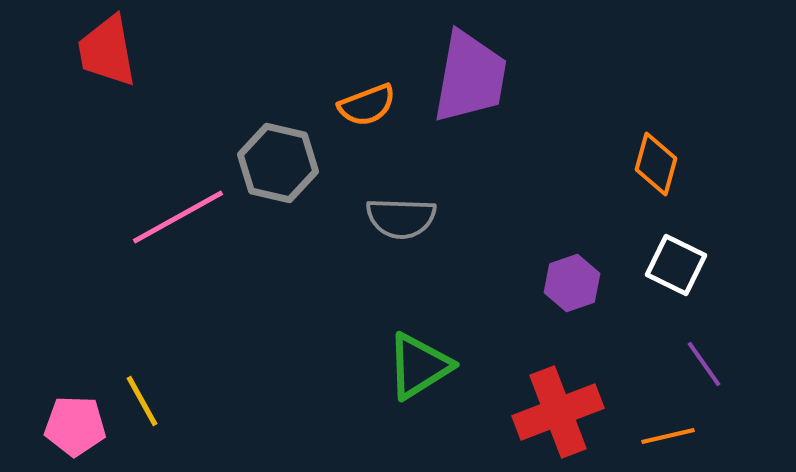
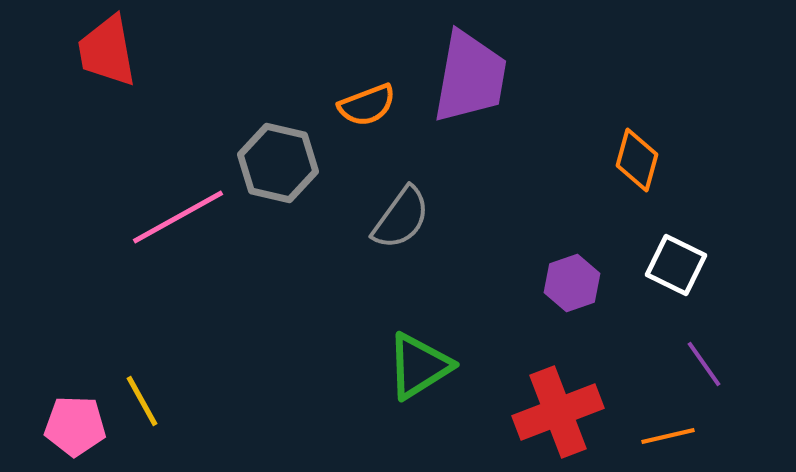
orange diamond: moved 19 px left, 4 px up
gray semicircle: rotated 56 degrees counterclockwise
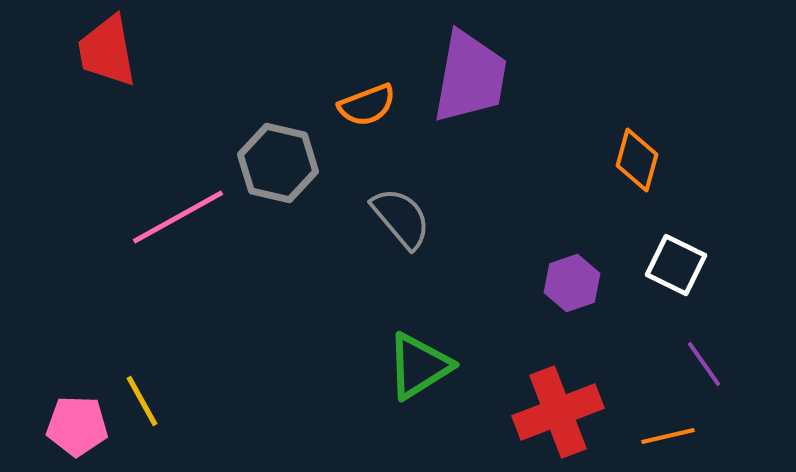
gray semicircle: rotated 76 degrees counterclockwise
pink pentagon: moved 2 px right
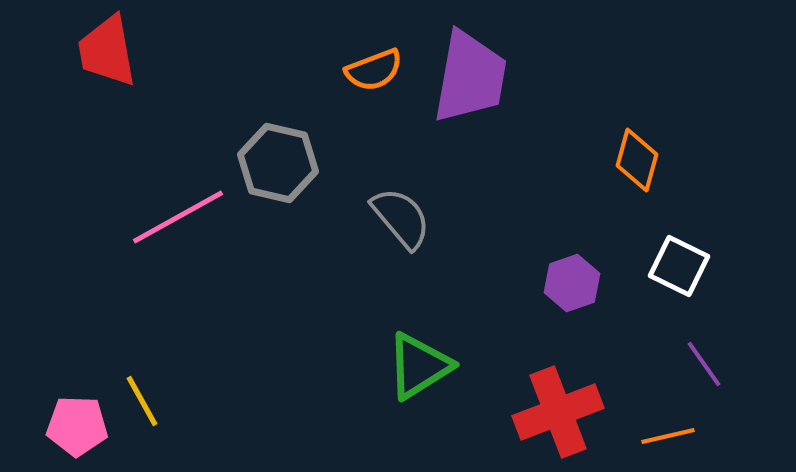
orange semicircle: moved 7 px right, 35 px up
white square: moved 3 px right, 1 px down
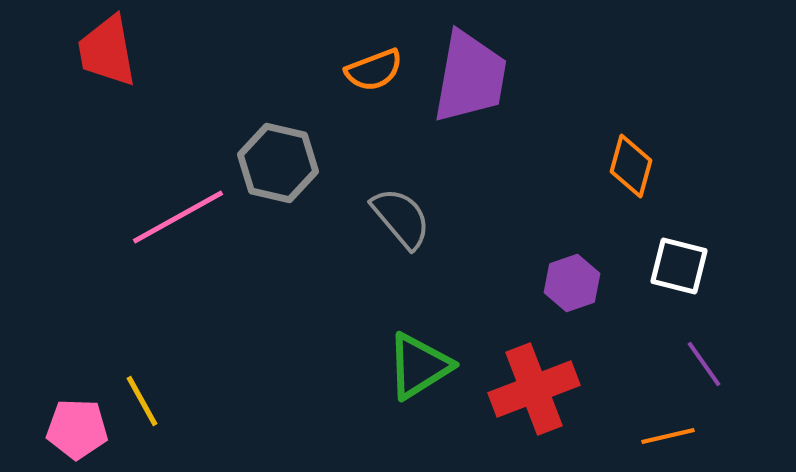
orange diamond: moved 6 px left, 6 px down
white square: rotated 12 degrees counterclockwise
red cross: moved 24 px left, 23 px up
pink pentagon: moved 3 px down
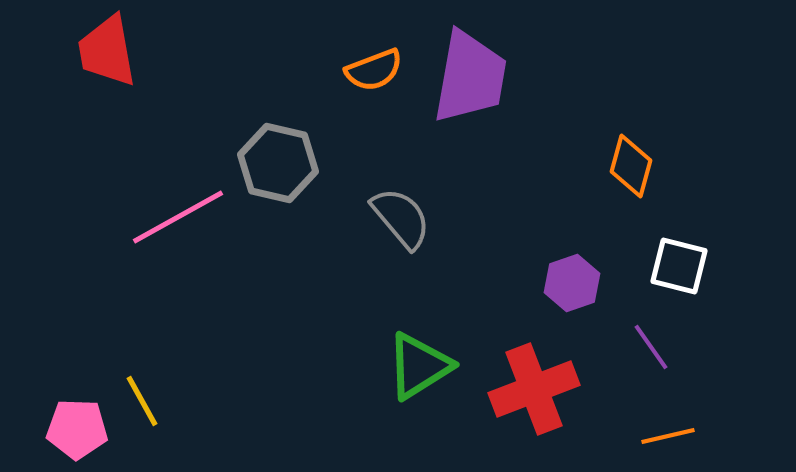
purple line: moved 53 px left, 17 px up
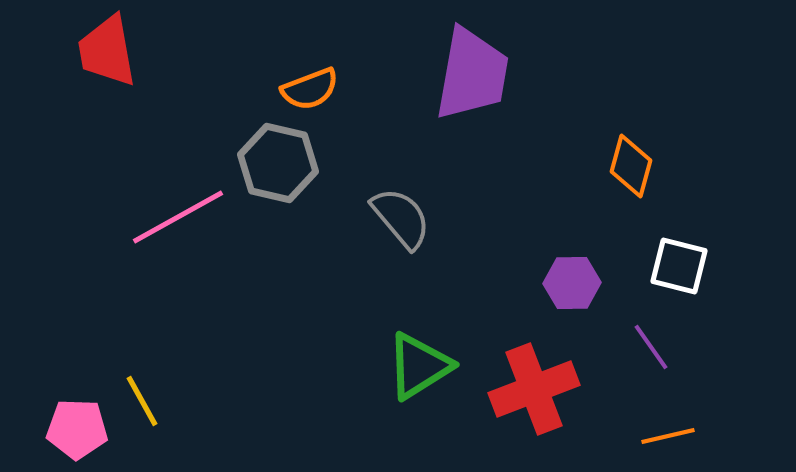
orange semicircle: moved 64 px left, 19 px down
purple trapezoid: moved 2 px right, 3 px up
purple hexagon: rotated 18 degrees clockwise
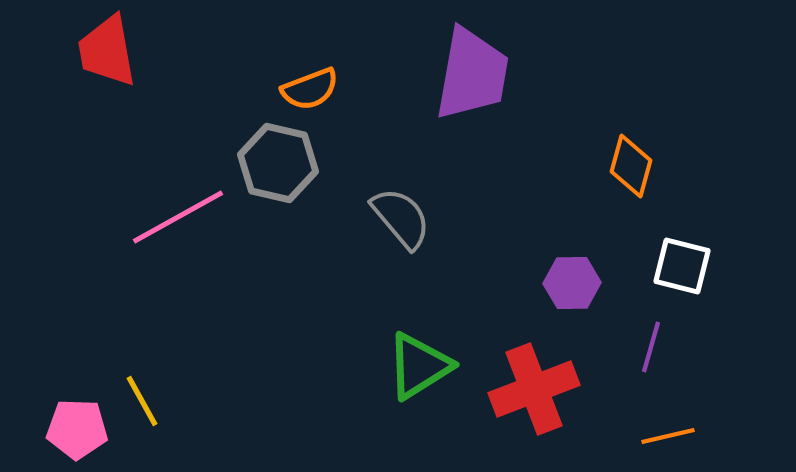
white square: moved 3 px right
purple line: rotated 51 degrees clockwise
